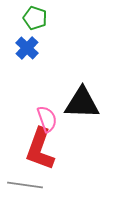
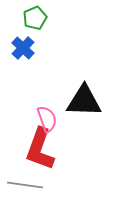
green pentagon: rotated 30 degrees clockwise
blue cross: moved 4 px left
black triangle: moved 2 px right, 2 px up
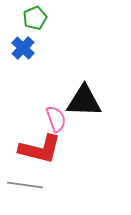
pink semicircle: moved 9 px right
red L-shape: rotated 96 degrees counterclockwise
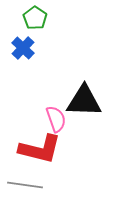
green pentagon: rotated 15 degrees counterclockwise
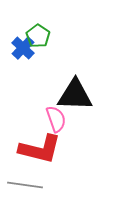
green pentagon: moved 3 px right, 18 px down
black triangle: moved 9 px left, 6 px up
